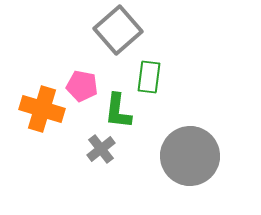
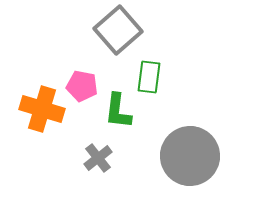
gray cross: moved 3 px left, 9 px down
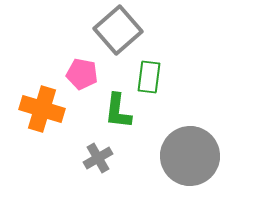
pink pentagon: moved 12 px up
gray cross: rotated 8 degrees clockwise
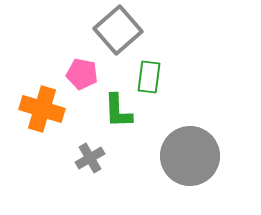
green L-shape: rotated 9 degrees counterclockwise
gray cross: moved 8 px left
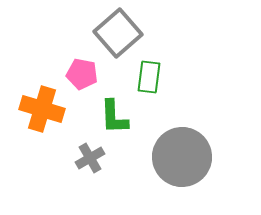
gray square: moved 3 px down
green L-shape: moved 4 px left, 6 px down
gray circle: moved 8 px left, 1 px down
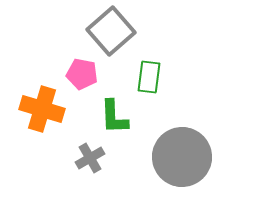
gray square: moved 7 px left, 2 px up
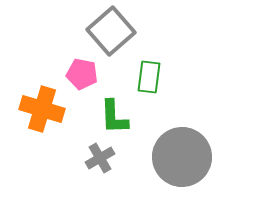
gray cross: moved 10 px right
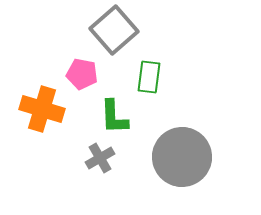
gray square: moved 3 px right, 1 px up
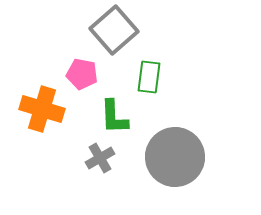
gray circle: moved 7 px left
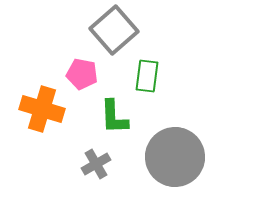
green rectangle: moved 2 px left, 1 px up
gray cross: moved 4 px left, 6 px down
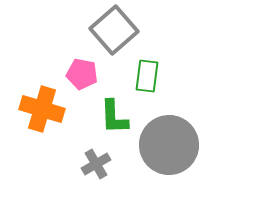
gray circle: moved 6 px left, 12 px up
